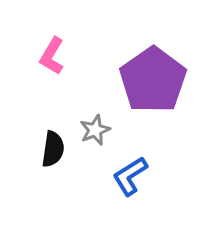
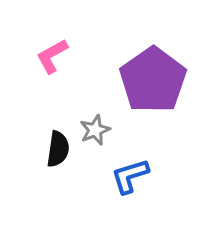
pink L-shape: rotated 30 degrees clockwise
black semicircle: moved 5 px right
blue L-shape: rotated 15 degrees clockwise
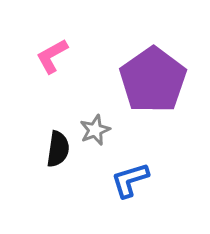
blue L-shape: moved 4 px down
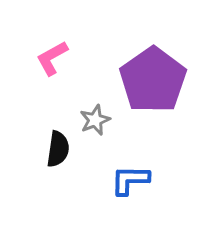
pink L-shape: moved 2 px down
gray star: moved 10 px up
blue L-shape: rotated 18 degrees clockwise
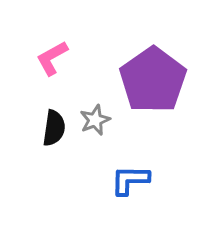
black semicircle: moved 4 px left, 21 px up
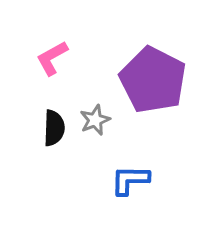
purple pentagon: rotated 10 degrees counterclockwise
black semicircle: rotated 6 degrees counterclockwise
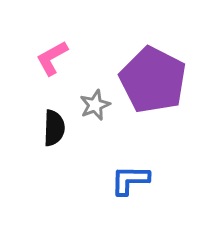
gray star: moved 15 px up
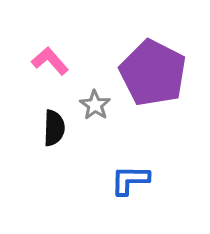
pink L-shape: moved 2 px left, 3 px down; rotated 78 degrees clockwise
purple pentagon: moved 7 px up
gray star: rotated 16 degrees counterclockwise
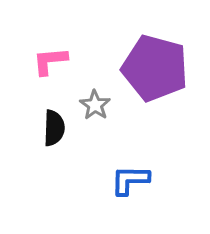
pink L-shape: rotated 54 degrees counterclockwise
purple pentagon: moved 2 px right, 5 px up; rotated 12 degrees counterclockwise
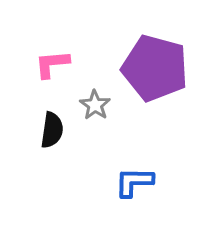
pink L-shape: moved 2 px right, 3 px down
black semicircle: moved 2 px left, 2 px down; rotated 6 degrees clockwise
blue L-shape: moved 4 px right, 2 px down
